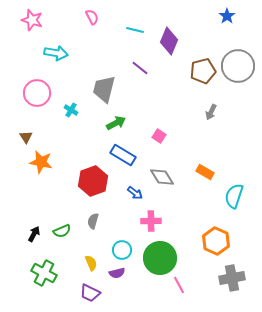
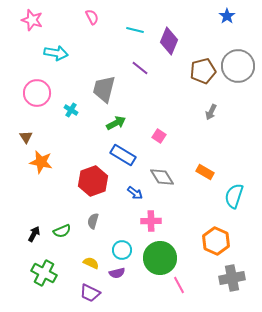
yellow semicircle: rotated 42 degrees counterclockwise
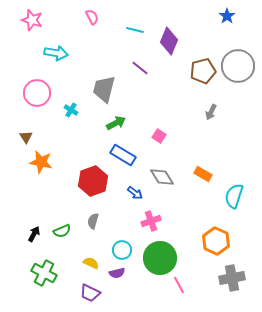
orange rectangle: moved 2 px left, 2 px down
pink cross: rotated 18 degrees counterclockwise
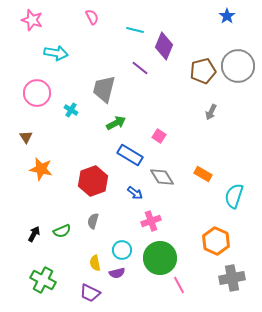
purple diamond: moved 5 px left, 5 px down
blue rectangle: moved 7 px right
orange star: moved 7 px down
yellow semicircle: moved 4 px right; rotated 126 degrees counterclockwise
green cross: moved 1 px left, 7 px down
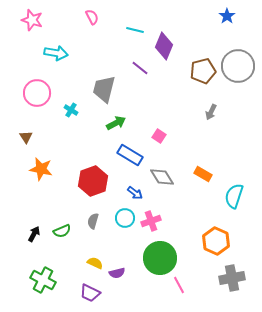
cyan circle: moved 3 px right, 32 px up
yellow semicircle: rotated 126 degrees clockwise
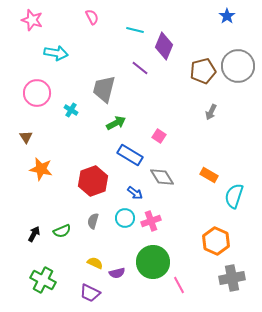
orange rectangle: moved 6 px right, 1 px down
green circle: moved 7 px left, 4 px down
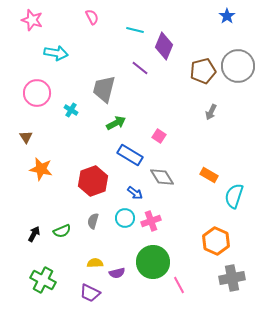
yellow semicircle: rotated 28 degrees counterclockwise
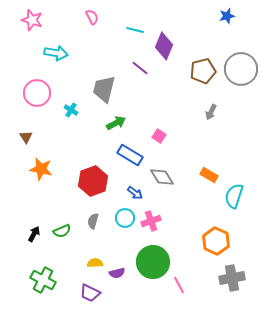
blue star: rotated 21 degrees clockwise
gray circle: moved 3 px right, 3 px down
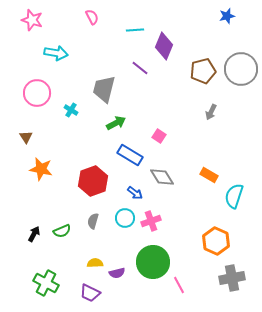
cyan line: rotated 18 degrees counterclockwise
green cross: moved 3 px right, 3 px down
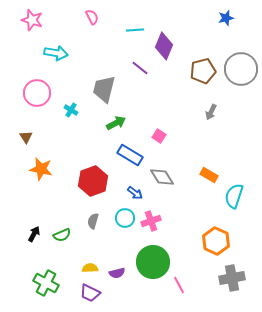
blue star: moved 1 px left, 2 px down
green semicircle: moved 4 px down
yellow semicircle: moved 5 px left, 5 px down
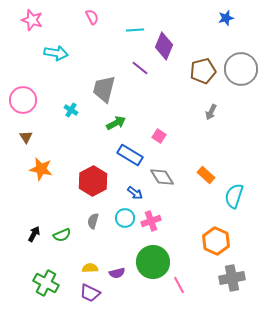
pink circle: moved 14 px left, 7 px down
orange rectangle: moved 3 px left; rotated 12 degrees clockwise
red hexagon: rotated 8 degrees counterclockwise
